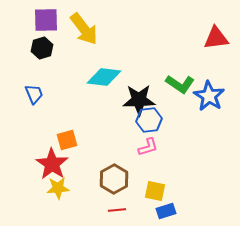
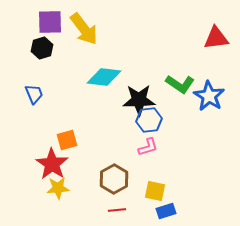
purple square: moved 4 px right, 2 px down
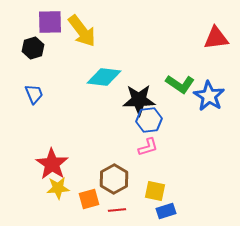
yellow arrow: moved 2 px left, 2 px down
black hexagon: moved 9 px left
orange square: moved 22 px right, 59 px down
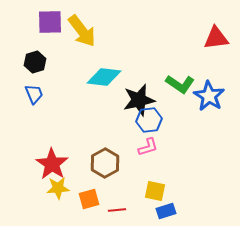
black hexagon: moved 2 px right, 14 px down
black star: rotated 12 degrees counterclockwise
brown hexagon: moved 9 px left, 16 px up
